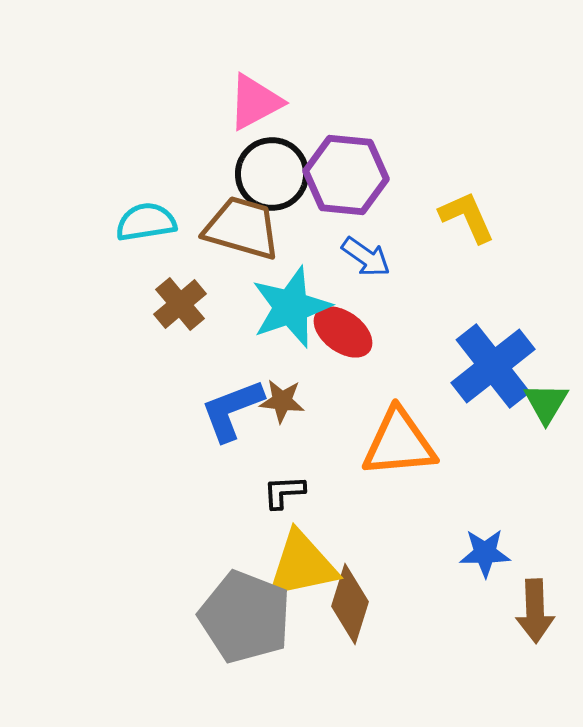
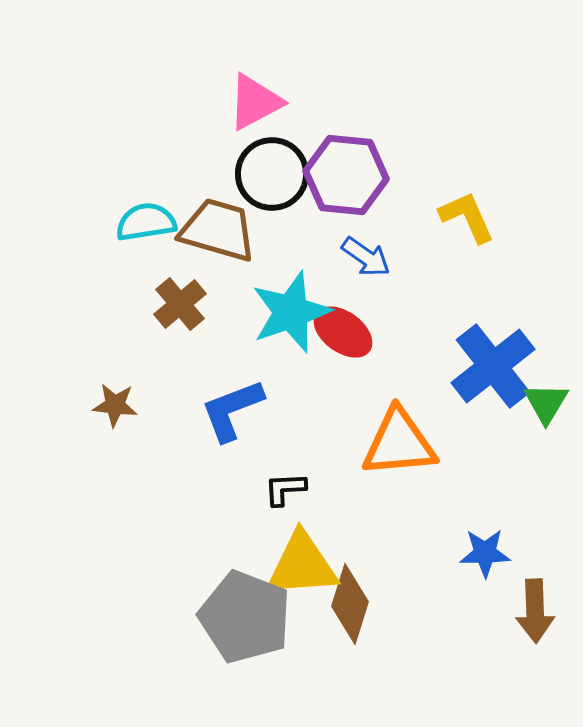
brown trapezoid: moved 24 px left, 2 px down
cyan star: moved 5 px down
brown star: moved 167 px left, 4 px down
black L-shape: moved 1 px right, 3 px up
yellow triangle: rotated 8 degrees clockwise
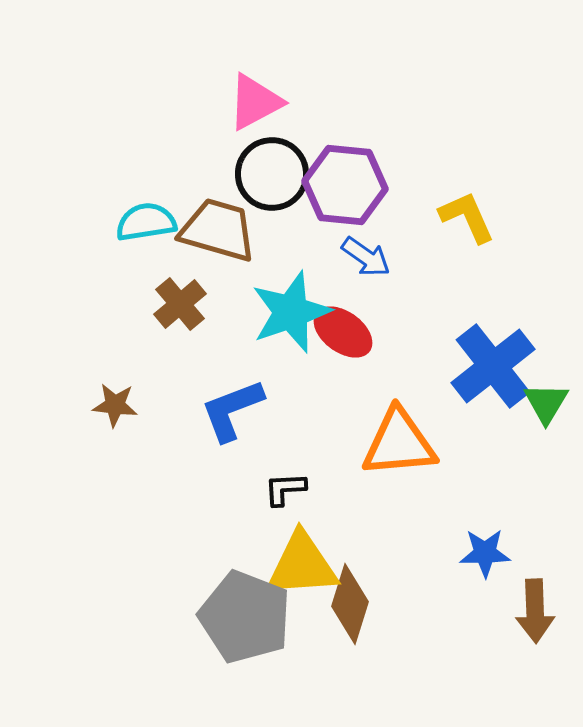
purple hexagon: moved 1 px left, 10 px down
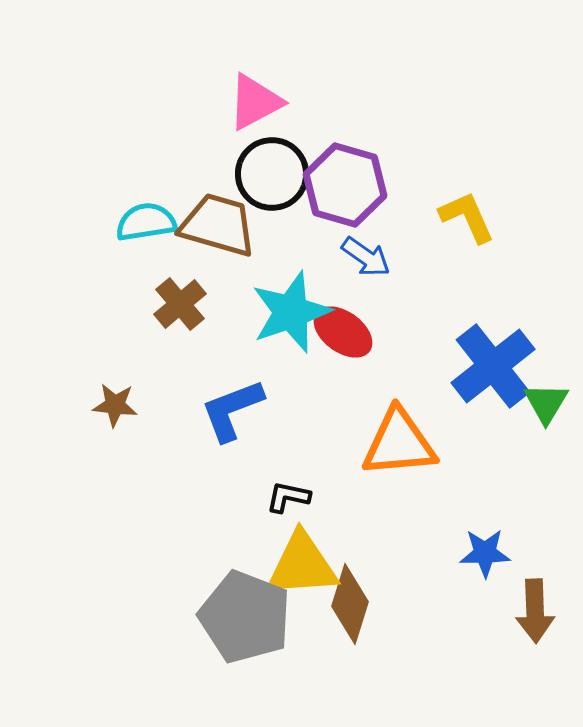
purple hexagon: rotated 10 degrees clockwise
brown trapezoid: moved 5 px up
black L-shape: moved 3 px right, 8 px down; rotated 15 degrees clockwise
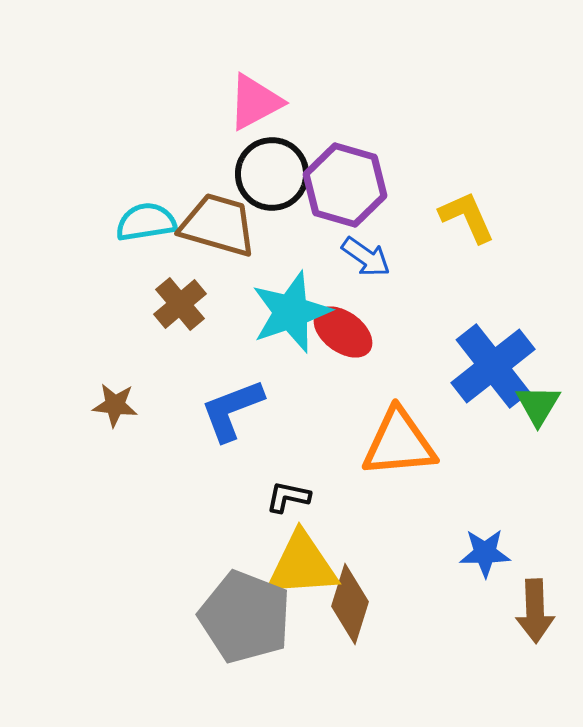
green triangle: moved 8 px left, 2 px down
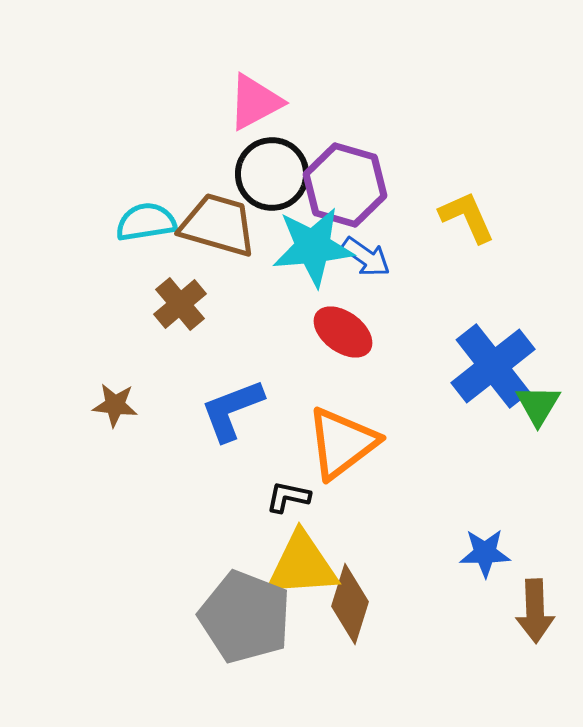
cyan star: moved 22 px right, 65 px up; rotated 14 degrees clockwise
orange triangle: moved 57 px left; rotated 32 degrees counterclockwise
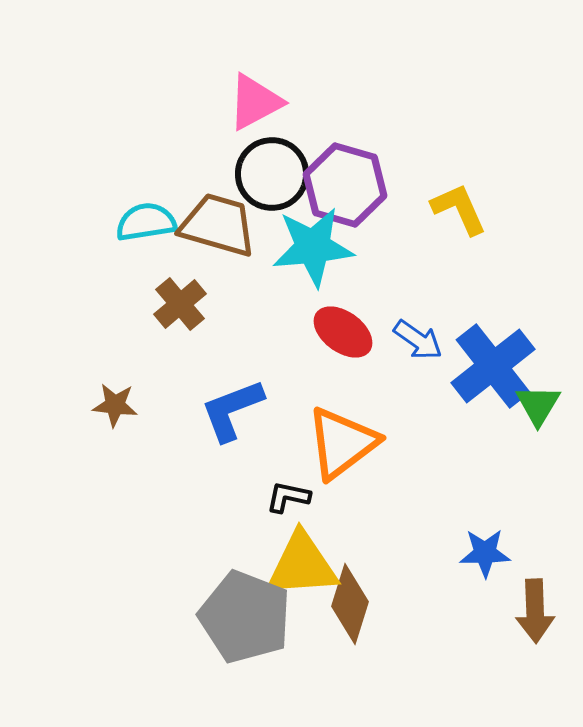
yellow L-shape: moved 8 px left, 8 px up
blue arrow: moved 52 px right, 83 px down
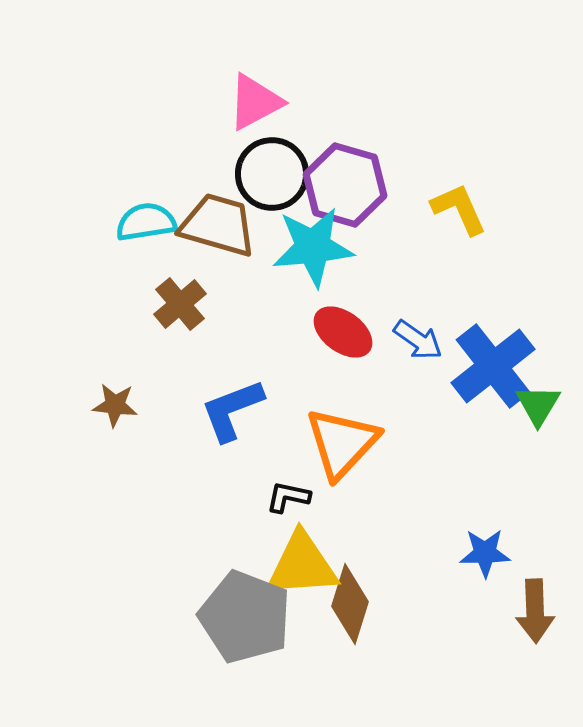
orange triangle: rotated 10 degrees counterclockwise
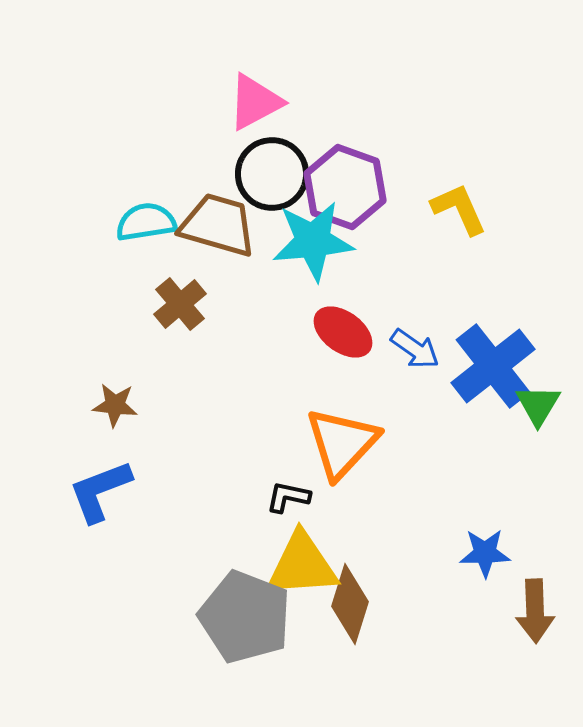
purple hexagon: moved 2 px down; rotated 4 degrees clockwise
cyan star: moved 6 px up
blue arrow: moved 3 px left, 9 px down
blue L-shape: moved 132 px left, 81 px down
